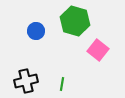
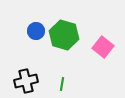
green hexagon: moved 11 px left, 14 px down
pink square: moved 5 px right, 3 px up
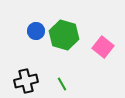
green line: rotated 40 degrees counterclockwise
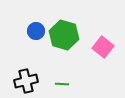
green line: rotated 56 degrees counterclockwise
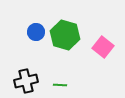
blue circle: moved 1 px down
green hexagon: moved 1 px right
green line: moved 2 px left, 1 px down
